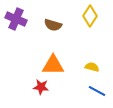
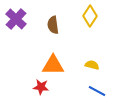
purple cross: rotated 20 degrees clockwise
brown semicircle: rotated 66 degrees clockwise
yellow semicircle: moved 2 px up
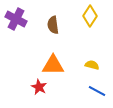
purple cross: rotated 15 degrees counterclockwise
red star: moved 2 px left; rotated 21 degrees clockwise
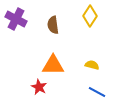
blue line: moved 1 px down
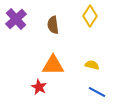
purple cross: rotated 20 degrees clockwise
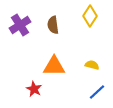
purple cross: moved 4 px right, 6 px down; rotated 10 degrees clockwise
orange triangle: moved 1 px right, 1 px down
red star: moved 5 px left, 2 px down
blue line: rotated 72 degrees counterclockwise
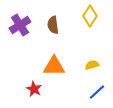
yellow semicircle: rotated 32 degrees counterclockwise
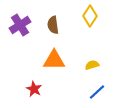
orange triangle: moved 6 px up
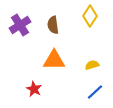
blue line: moved 2 px left
